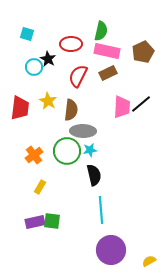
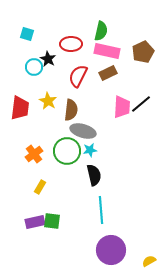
gray ellipse: rotated 15 degrees clockwise
orange cross: moved 1 px up
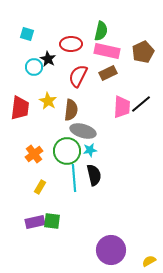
cyan line: moved 27 px left, 32 px up
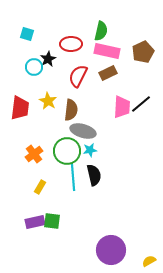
black star: rotated 14 degrees clockwise
cyan line: moved 1 px left, 1 px up
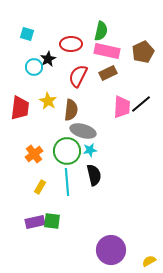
cyan line: moved 6 px left, 5 px down
